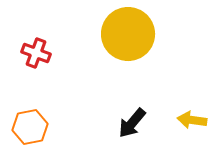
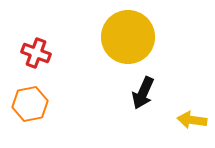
yellow circle: moved 3 px down
black arrow: moved 11 px right, 30 px up; rotated 16 degrees counterclockwise
orange hexagon: moved 23 px up
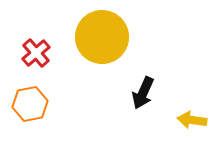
yellow circle: moved 26 px left
red cross: rotated 28 degrees clockwise
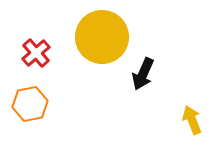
black arrow: moved 19 px up
yellow arrow: rotated 60 degrees clockwise
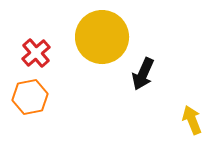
orange hexagon: moved 7 px up
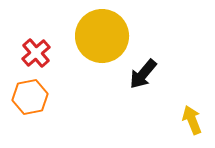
yellow circle: moved 1 px up
black arrow: rotated 16 degrees clockwise
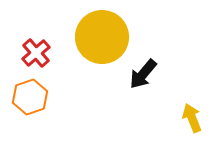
yellow circle: moved 1 px down
orange hexagon: rotated 8 degrees counterclockwise
yellow arrow: moved 2 px up
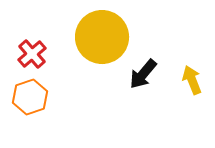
red cross: moved 4 px left, 1 px down
yellow arrow: moved 38 px up
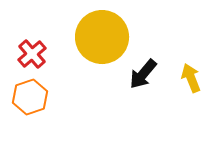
yellow arrow: moved 1 px left, 2 px up
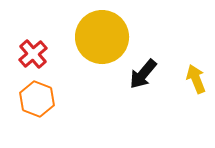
red cross: moved 1 px right
yellow arrow: moved 5 px right, 1 px down
orange hexagon: moved 7 px right, 2 px down; rotated 20 degrees counterclockwise
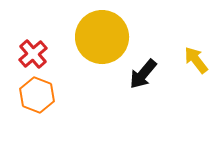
yellow arrow: moved 19 px up; rotated 16 degrees counterclockwise
orange hexagon: moved 4 px up
